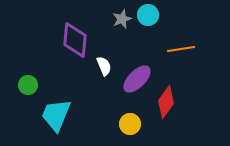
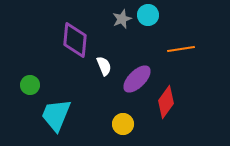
green circle: moved 2 px right
yellow circle: moved 7 px left
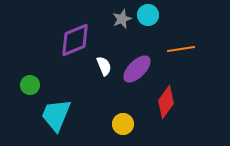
purple diamond: rotated 63 degrees clockwise
purple ellipse: moved 10 px up
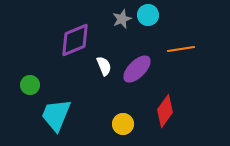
red diamond: moved 1 px left, 9 px down
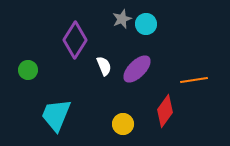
cyan circle: moved 2 px left, 9 px down
purple diamond: rotated 36 degrees counterclockwise
orange line: moved 13 px right, 31 px down
green circle: moved 2 px left, 15 px up
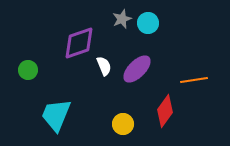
cyan circle: moved 2 px right, 1 px up
purple diamond: moved 4 px right, 3 px down; rotated 39 degrees clockwise
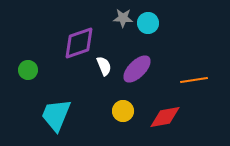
gray star: moved 1 px right, 1 px up; rotated 24 degrees clockwise
red diamond: moved 6 px down; rotated 44 degrees clockwise
yellow circle: moved 13 px up
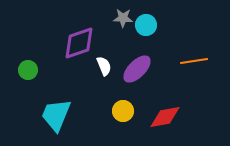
cyan circle: moved 2 px left, 2 px down
orange line: moved 19 px up
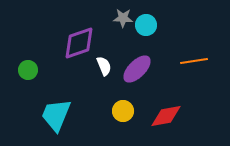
red diamond: moved 1 px right, 1 px up
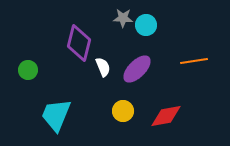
purple diamond: rotated 57 degrees counterclockwise
white semicircle: moved 1 px left, 1 px down
